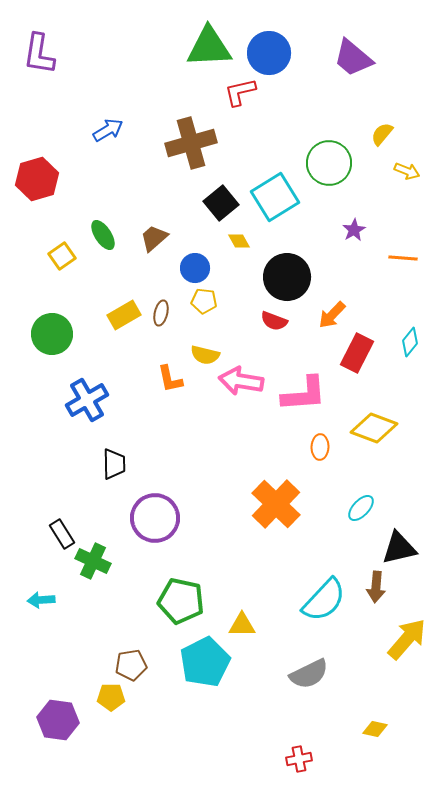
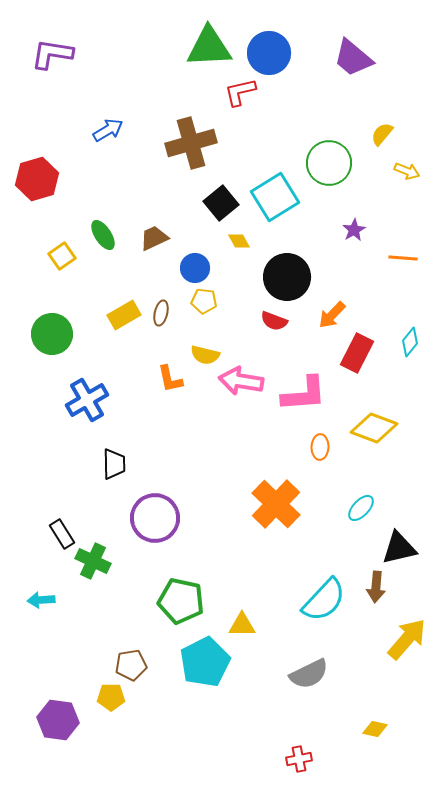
purple L-shape at (39, 54): moved 13 px right; rotated 90 degrees clockwise
brown trapezoid at (154, 238): rotated 16 degrees clockwise
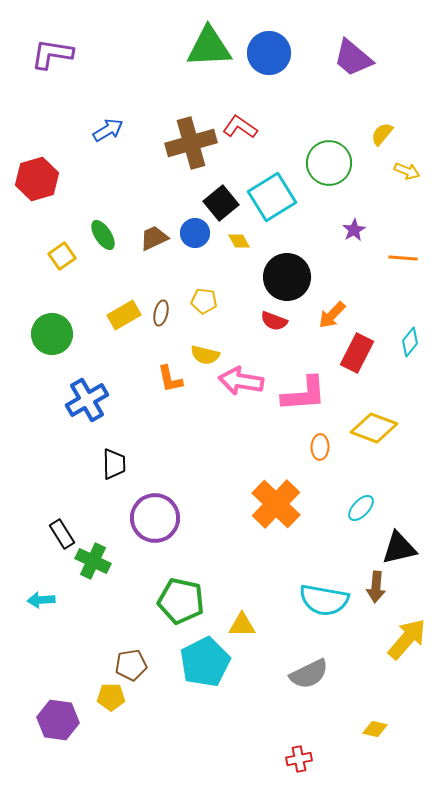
red L-shape at (240, 92): moved 35 px down; rotated 48 degrees clockwise
cyan square at (275, 197): moved 3 px left
blue circle at (195, 268): moved 35 px up
cyan semicircle at (324, 600): rotated 57 degrees clockwise
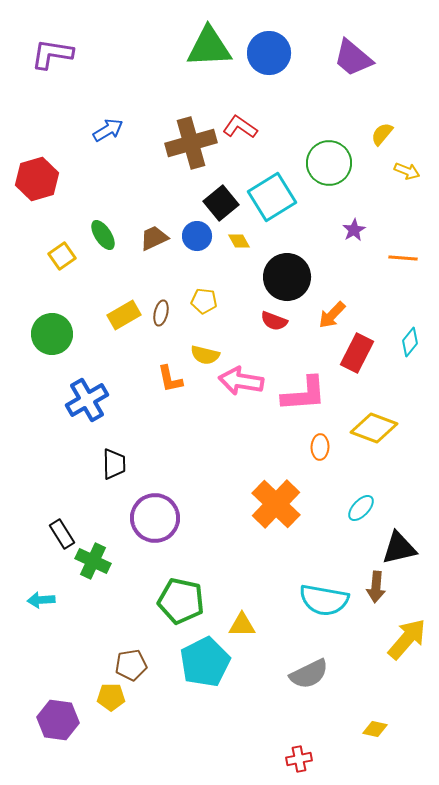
blue circle at (195, 233): moved 2 px right, 3 px down
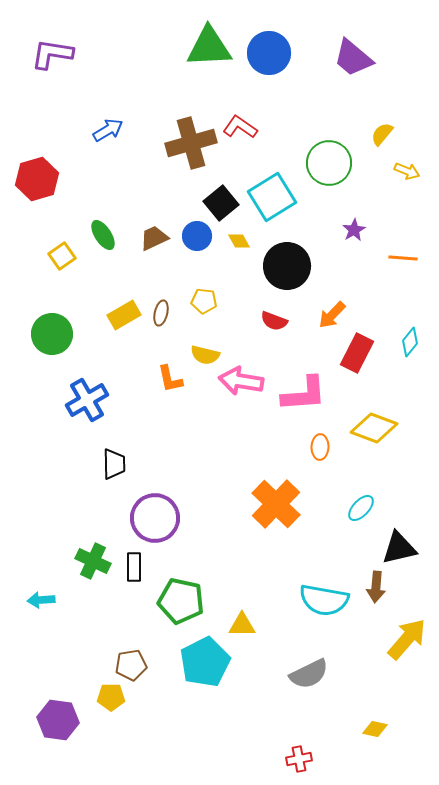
black circle at (287, 277): moved 11 px up
black rectangle at (62, 534): moved 72 px right, 33 px down; rotated 32 degrees clockwise
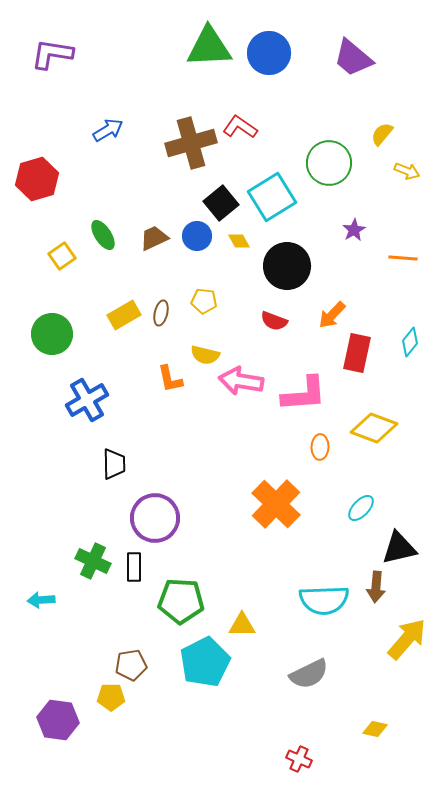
red rectangle at (357, 353): rotated 15 degrees counterclockwise
cyan semicircle at (324, 600): rotated 12 degrees counterclockwise
green pentagon at (181, 601): rotated 9 degrees counterclockwise
red cross at (299, 759): rotated 35 degrees clockwise
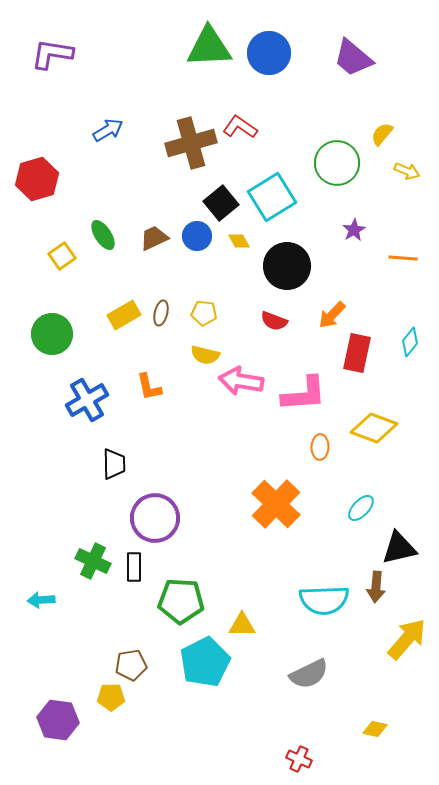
green circle at (329, 163): moved 8 px right
yellow pentagon at (204, 301): moved 12 px down
orange L-shape at (170, 379): moved 21 px left, 8 px down
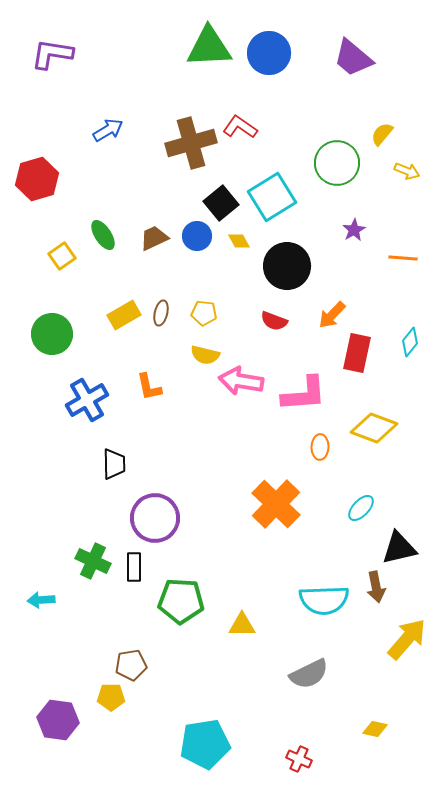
brown arrow at (376, 587): rotated 16 degrees counterclockwise
cyan pentagon at (205, 662): moved 82 px down; rotated 18 degrees clockwise
